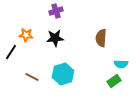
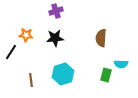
brown line: moved 1 px left, 3 px down; rotated 56 degrees clockwise
green rectangle: moved 8 px left, 6 px up; rotated 40 degrees counterclockwise
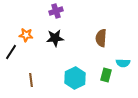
cyan semicircle: moved 2 px right, 1 px up
cyan hexagon: moved 12 px right, 4 px down; rotated 10 degrees counterclockwise
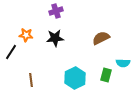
brown semicircle: rotated 60 degrees clockwise
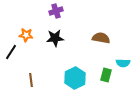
brown semicircle: rotated 36 degrees clockwise
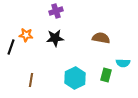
black line: moved 5 px up; rotated 14 degrees counterclockwise
brown line: rotated 16 degrees clockwise
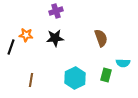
brown semicircle: rotated 60 degrees clockwise
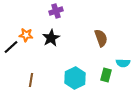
black star: moved 4 px left; rotated 24 degrees counterclockwise
black line: rotated 28 degrees clockwise
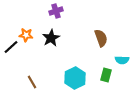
cyan semicircle: moved 1 px left, 3 px up
brown line: moved 1 px right, 2 px down; rotated 40 degrees counterclockwise
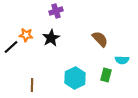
brown semicircle: moved 1 px left, 1 px down; rotated 24 degrees counterclockwise
brown line: moved 3 px down; rotated 32 degrees clockwise
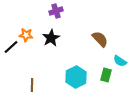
cyan semicircle: moved 2 px left, 1 px down; rotated 32 degrees clockwise
cyan hexagon: moved 1 px right, 1 px up
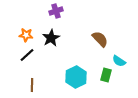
black line: moved 16 px right, 8 px down
cyan semicircle: moved 1 px left
